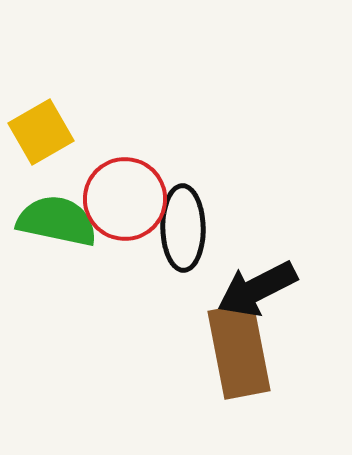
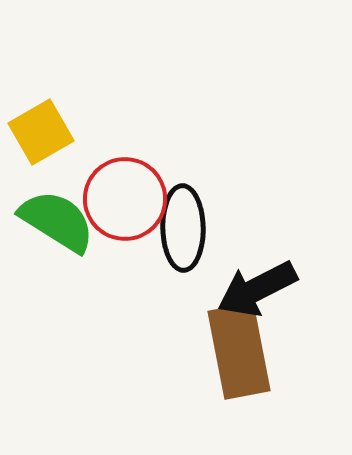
green semicircle: rotated 20 degrees clockwise
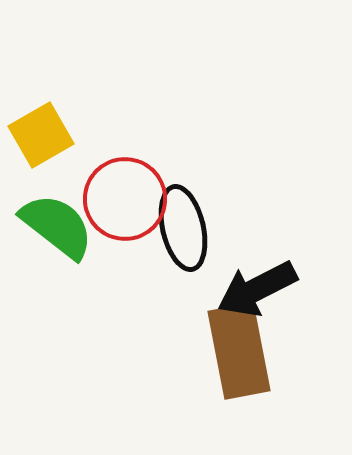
yellow square: moved 3 px down
green semicircle: moved 5 px down; rotated 6 degrees clockwise
black ellipse: rotated 12 degrees counterclockwise
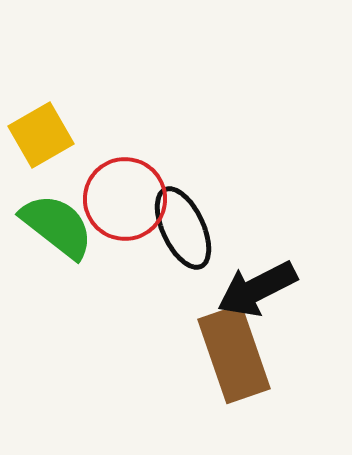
black ellipse: rotated 12 degrees counterclockwise
brown rectangle: moved 5 px left, 3 px down; rotated 8 degrees counterclockwise
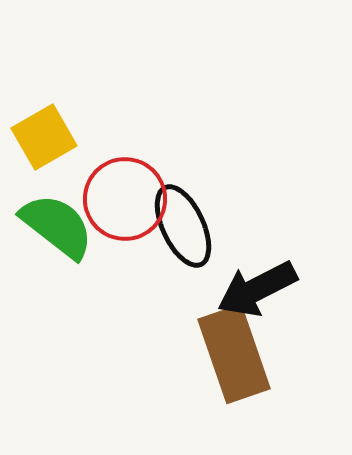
yellow square: moved 3 px right, 2 px down
black ellipse: moved 2 px up
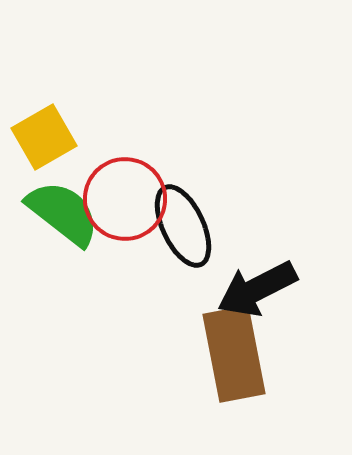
green semicircle: moved 6 px right, 13 px up
brown rectangle: rotated 8 degrees clockwise
